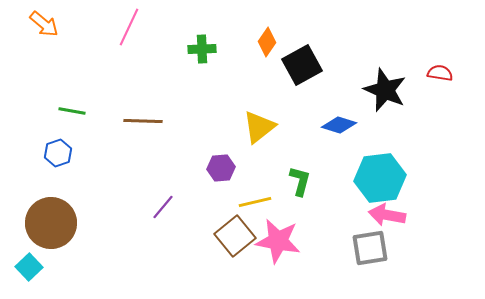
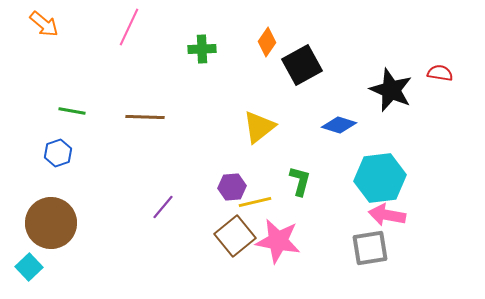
black star: moved 6 px right
brown line: moved 2 px right, 4 px up
purple hexagon: moved 11 px right, 19 px down
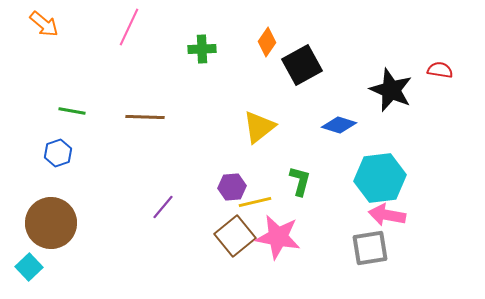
red semicircle: moved 3 px up
pink star: moved 4 px up
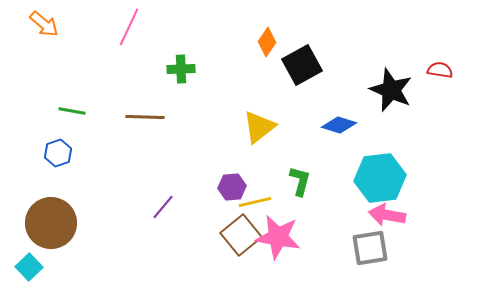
green cross: moved 21 px left, 20 px down
brown square: moved 6 px right, 1 px up
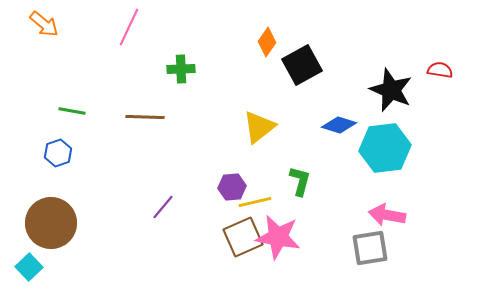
cyan hexagon: moved 5 px right, 30 px up
brown square: moved 2 px right, 2 px down; rotated 15 degrees clockwise
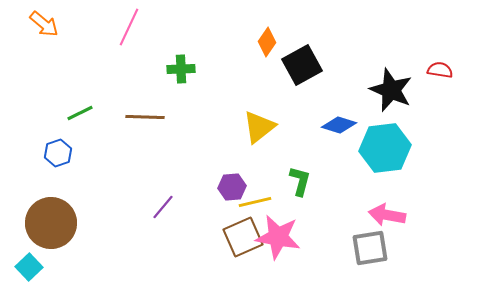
green line: moved 8 px right, 2 px down; rotated 36 degrees counterclockwise
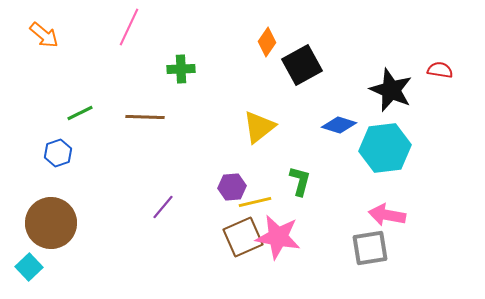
orange arrow: moved 11 px down
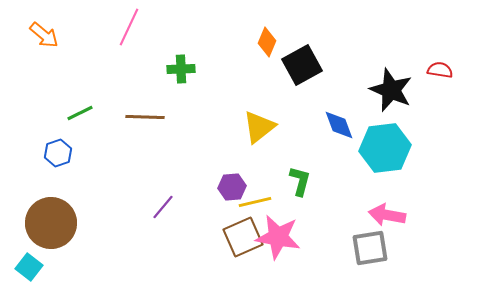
orange diamond: rotated 12 degrees counterclockwise
blue diamond: rotated 52 degrees clockwise
cyan square: rotated 8 degrees counterclockwise
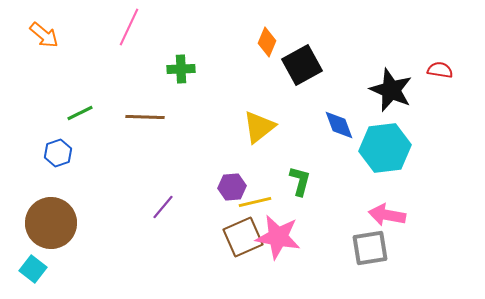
cyan square: moved 4 px right, 2 px down
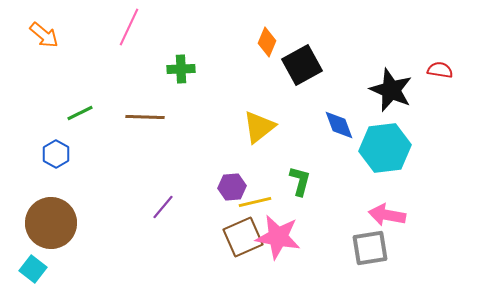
blue hexagon: moved 2 px left, 1 px down; rotated 12 degrees counterclockwise
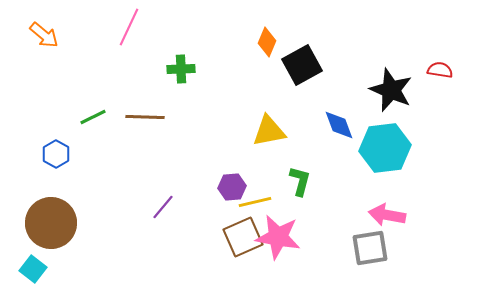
green line: moved 13 px right, 4 px down
yellow triangle: moved 10 px right, 4 px down; rotated 27 degrees clockwise
